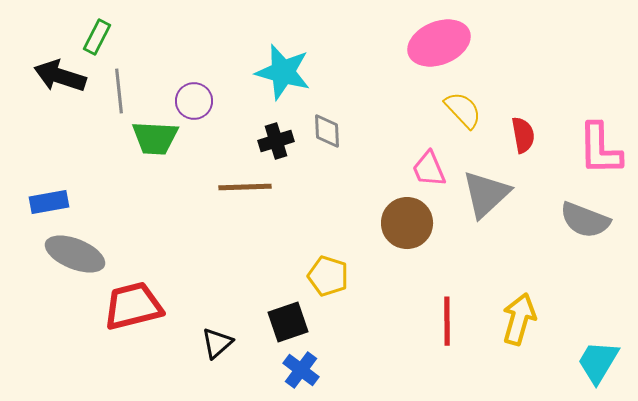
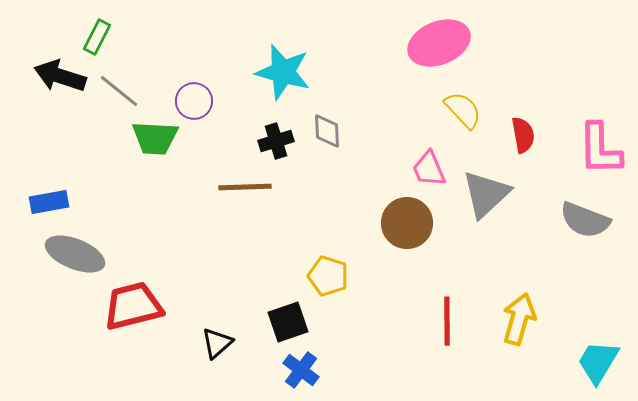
gray line: rotated 45 degrees counterclockwise
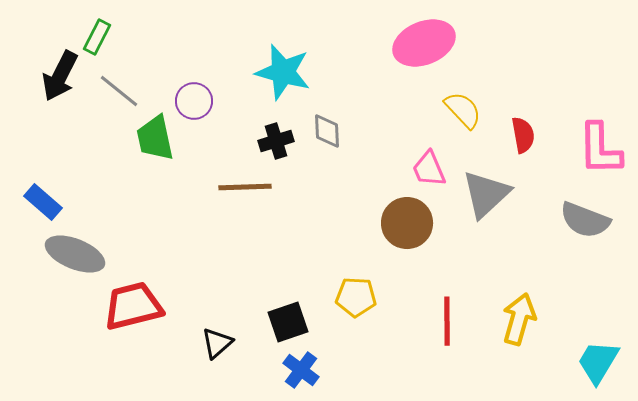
pink ellipse: moved 15 px left
black arrow: rotated 81 degrees counterclockwise
green trapezoid: rotated 75 degrees clockwise
blue rectangle: moved 6 px left; rotated 51 degrees clockwise
yellow pentagon: moved 28 px right, 21 px down; rotated 15 degrees counterclockwise
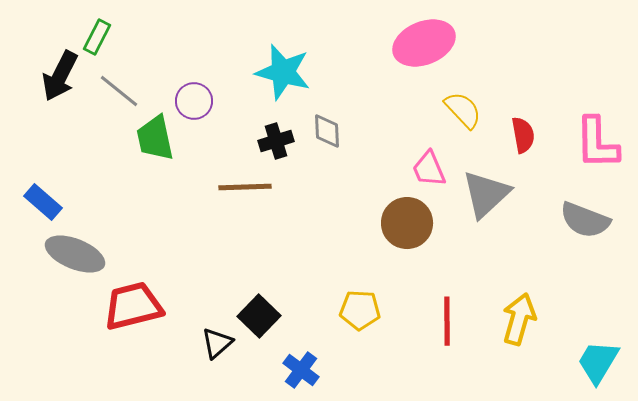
pink L-shape: moved 3 px left, 6 px up
yellow pentagon: moved 4 px right, 13 px down
black square: moved 29 px left, 6 px up; rotated 27 degrees counterclockwise
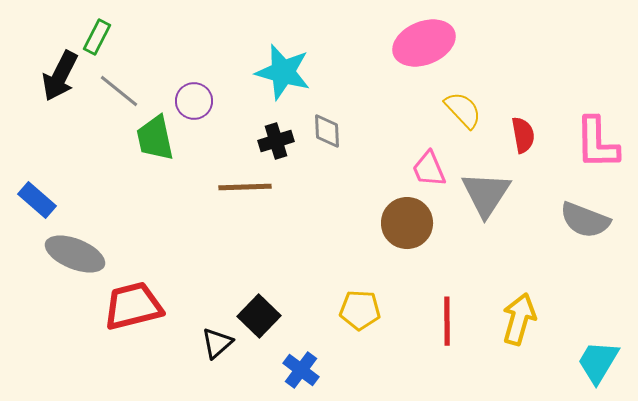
gray triangle: rotated 14 degrees counterclockwise
blue rectangle: moved 6 px left, 2 px up
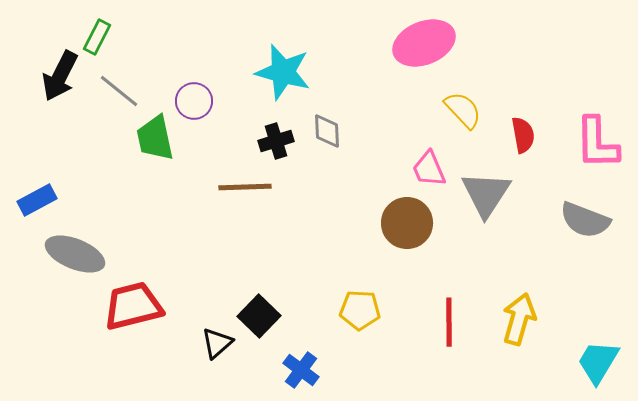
blue rectangle: rotated 69 degrees counterclockwise
red line: moved 2 px right, 1 px down
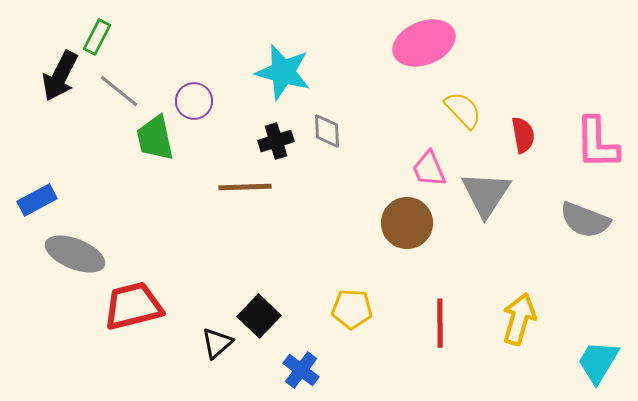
yellow pentagon: moved 8 px left, 1 px up
red line: moved 9 px left, 1 px down
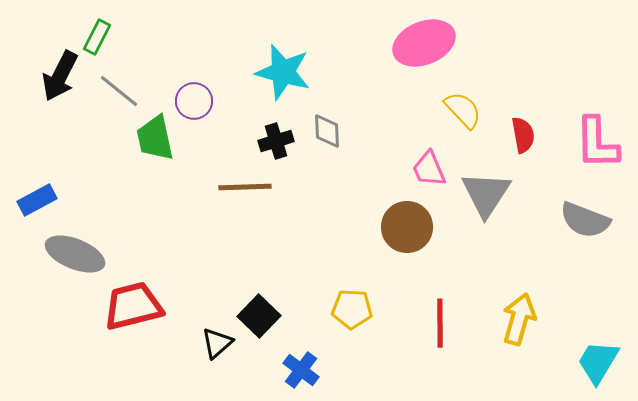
brown circle: moved 4 px down
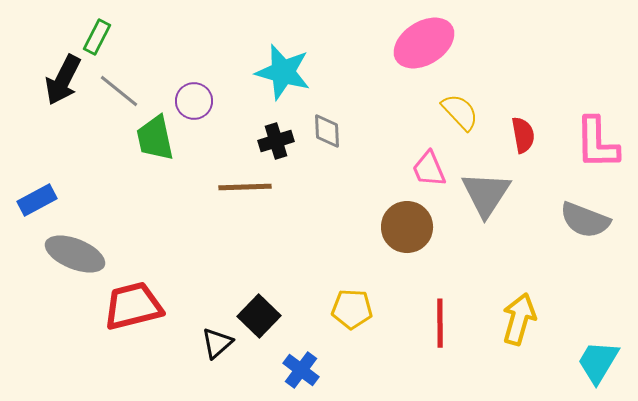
pink ellipse: rotated 10 degrees counterclockwise
black arrow: moved 3 px right, 4 px down
yellow semicircle: moved 3 px left, 2 px down
